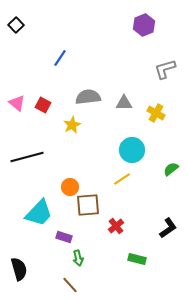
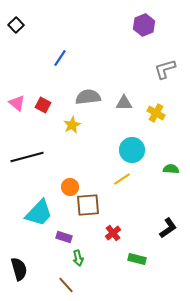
green semicircle: rotated 42 degrees clockwise
red cross: moved 3 px left, 7 px down
brown line: moved 4 px left
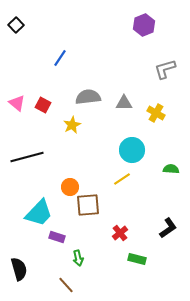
red cross: moved 7 px right
purple rectangle: moved 7 px left
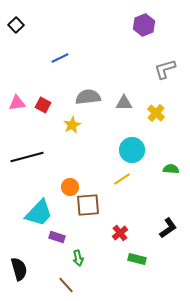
blue line: rotated 30 degrees clockwise
pink triangle: rotated 48 degrees counterclockwise
yellow cross: rotated 12 degrees clockwise
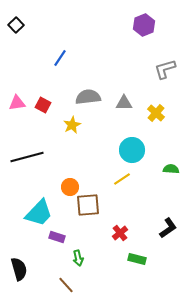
blue line: rotated 30 degrees counterclockwise
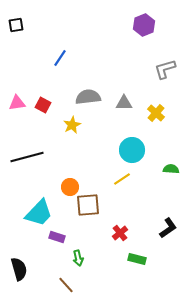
black square: rotated 35 degrees clockwise
